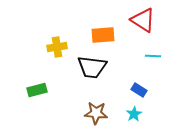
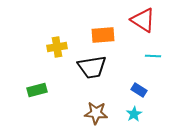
black trapezoid: rotated 16 degrees counterclockwise
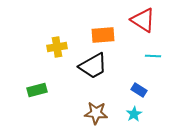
black trapezoid: moved 1 px right, 1 px up; rotated 20 degrees counterclockwise
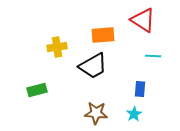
blue rectangle: moved 1 px right, 1 px up; rotated 63 degrees clockwise
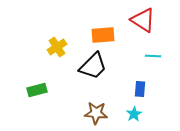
yellow cross: rotated 24 degrees counterclockwise
black trapezoid: rotated 16 degrees counterclockwise
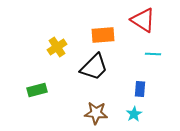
cyan line: moved 2 px up
black trapezoid: moved 1 px right, 1 px down
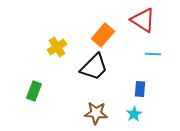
orange rectangle: rotated 45 degrees counterclockwise
green rectangle: moved 3 px left, 1 px down; rotated 54 degrees counterclockwise
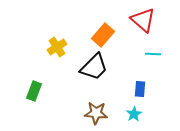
red triangle: rotated 8 degrees clockwise
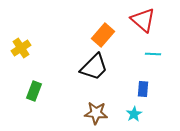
yellow cross: moved 36 px left, 1 px down
blue rectangle: moved 3 px right
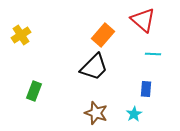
yellow cross: moved 13 px up
blue rectangle: moved 3 px right
brown star: rotated 15 degrees clockwise
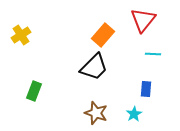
red triangle: rotated 28 degrees clockwise
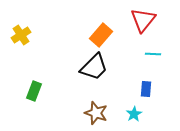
orange rectangle: moved 2 px left
